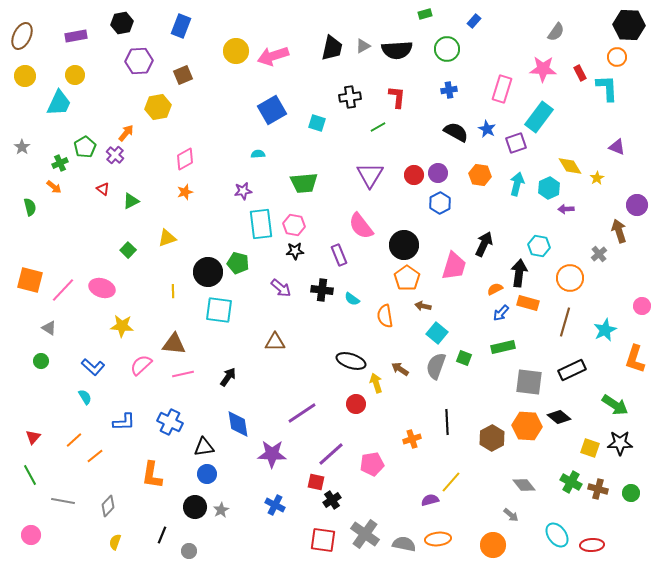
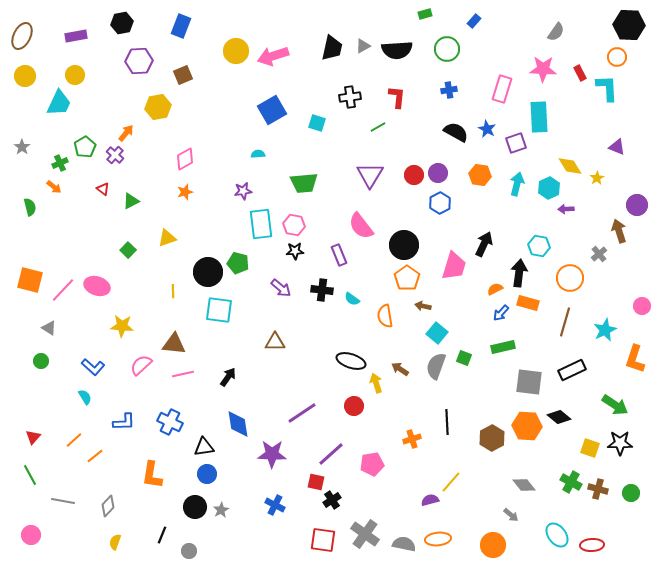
cyan rectangle at (539, 117): rotated 40 degrees counterclockwise
pink ellipse at (102, 288): moved 5 px left, 2 px up
red circle at (356, 404): moved 2 px left, 2 px down
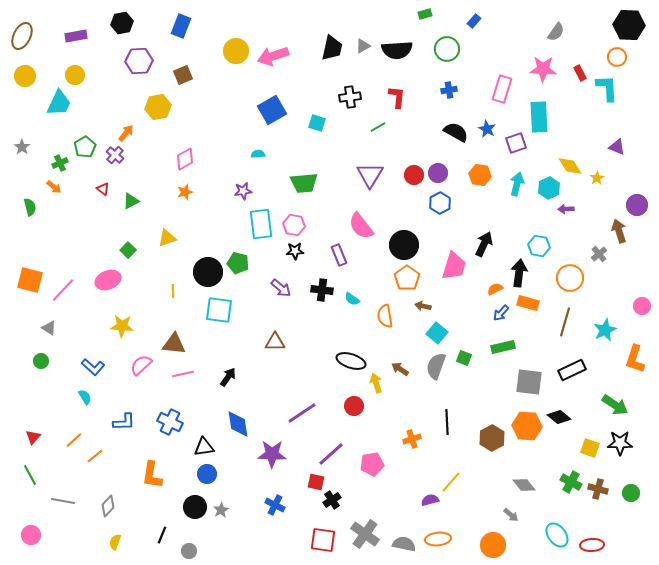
pink ellipse at (97, 286): moved 11 px right, 6 px up; rotated 40 degrees counterclockwise
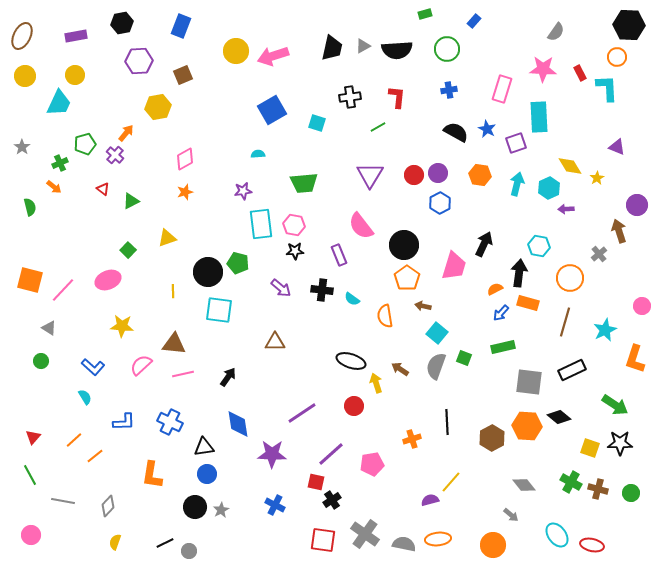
green pentagon at (85, 147): moved 3 px up; rotated 15 degrees clockwise
black line at (162, 535): moved 3 px right, 8 px down; rotated 42 degrees clockwise
red ellipse at (592, 545): rotated 15 degrees clockwise
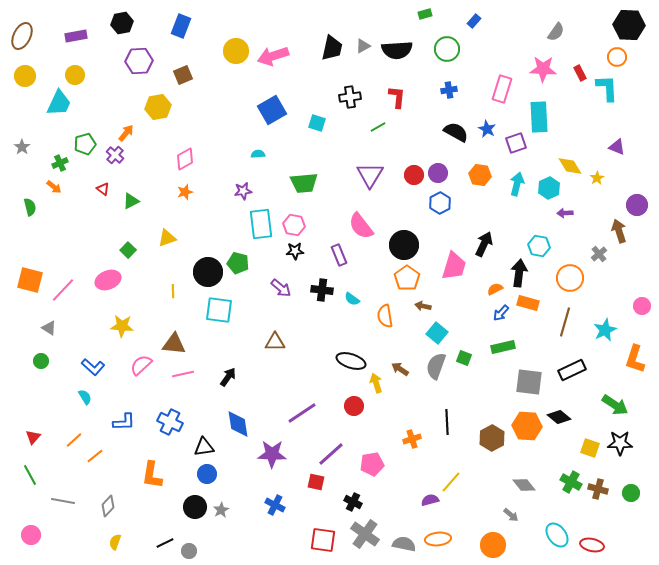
purple arrow at (566, 209): moved 1 px left, 4 px down
black cross at (332, 500): moved 21 px right, 2 px down; rotated 30 degrees counterclockwise
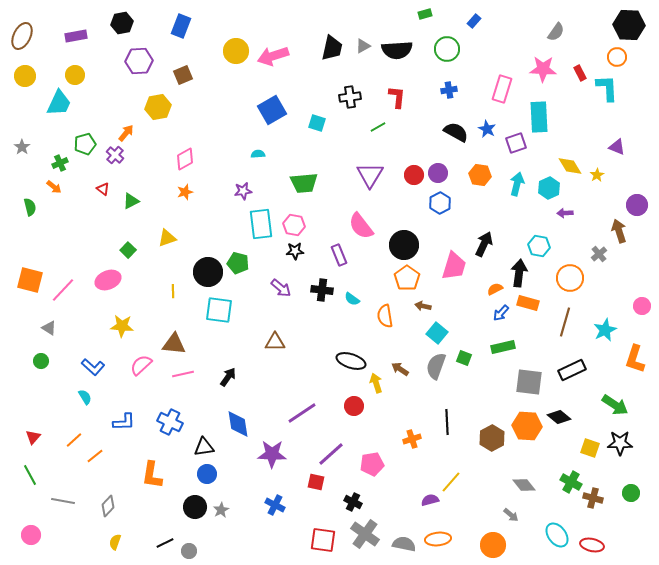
yellow star at (597, 178): moved 3 px up
brown cross at (598, 489): moved 5 px left, 9 px down
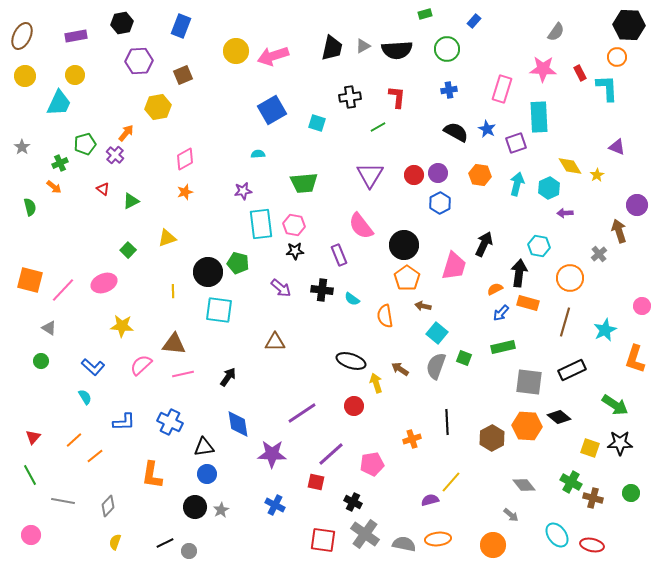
pink ellipse at (108, 280): moved 4 px left, 3 px down
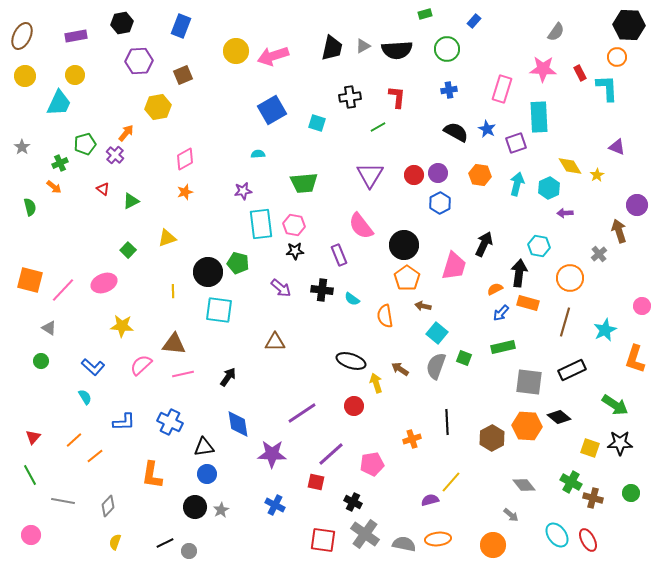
red ellipse at (592, 545): moved 4 px left, 5 px up; rotated 50 degrees clockwise
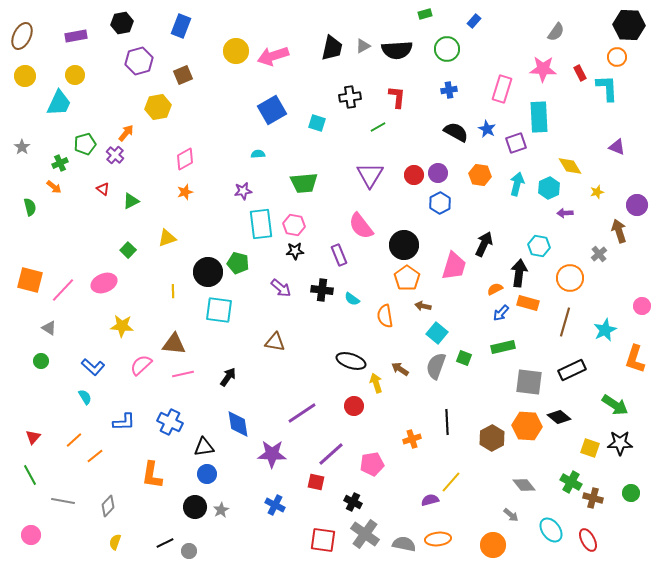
purple hexagon at (139, 61): rotated 12 degrees counterclockwise
yellow star at (597, 175): moved 17 px down; rotated 16 degrees clockwise
brown triangle at (275, 342): rotated 10 degrees clockwise
cyan ellipse at (557, 535): moved 6 px left, 5 px up
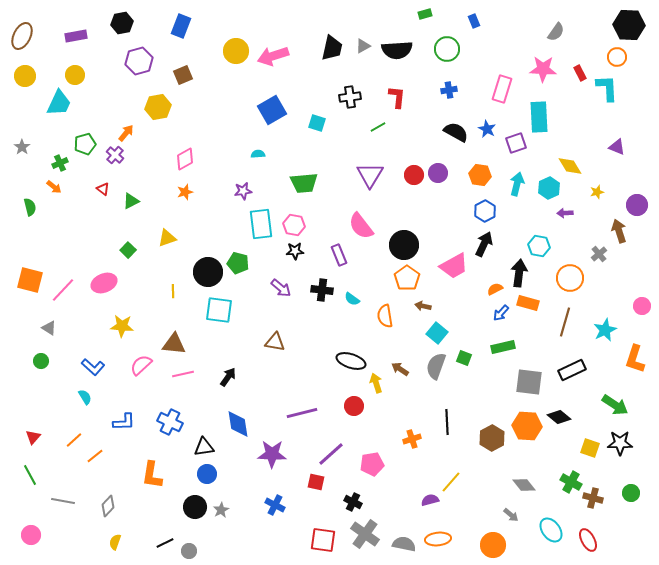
blue rectangle at (474, 21): rotated 64 degrees counterclockwise
blue hexagon at (440, 203): moved 45 px right, 8 px down
pink trapezoid at (454, 266): rotated 44 degrees clockwise
purple line at (302, 413): rotated 20 degrees clockwise
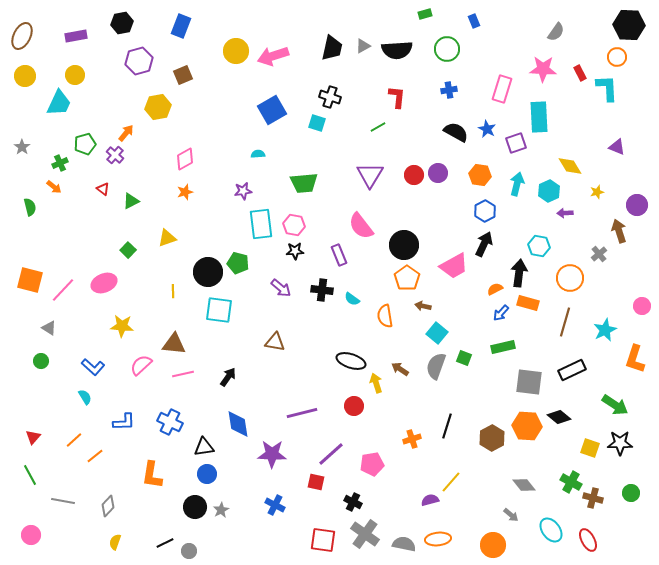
black cross at (350, 97): moved 20 px left; rotated 25 degrees clockwise
cyan hexagon at (549, 188): moved 3 px down
black line at (447, 422): moved 4 px down; rotated 20 degrees clockwise
